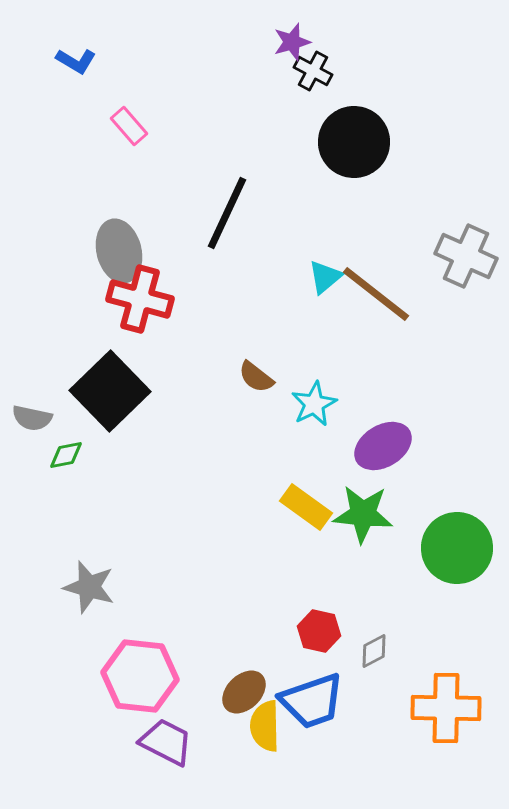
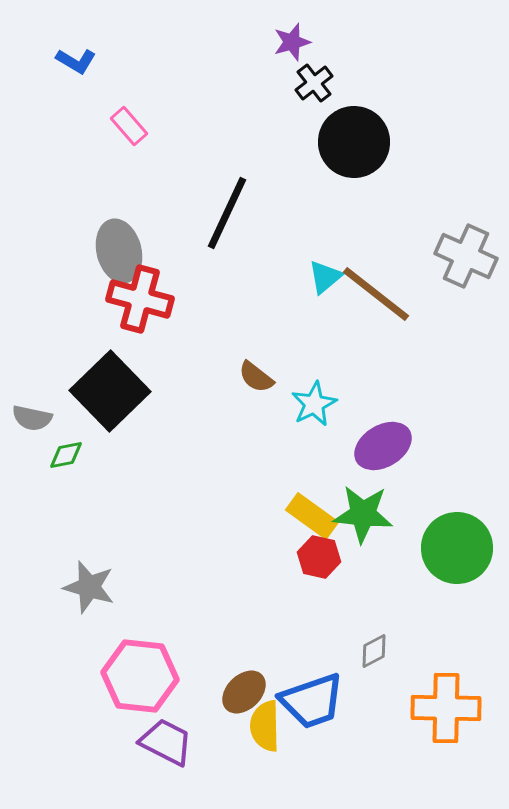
black cross: moved 1 px right, 12 px down; rotated 24 degrees clockwise
yellow rectangle: moved 6 px right, 9 px down
red hexagon: moved 74 px up
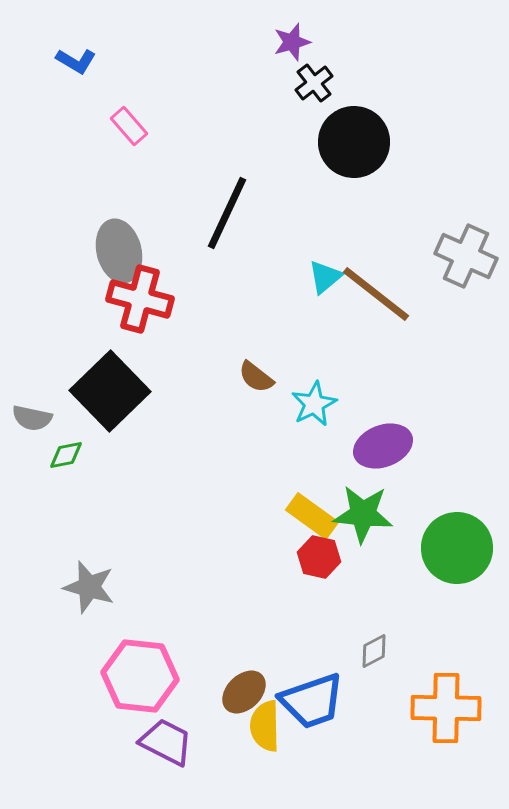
purple ellipse: rotated 10 degrees clockwise
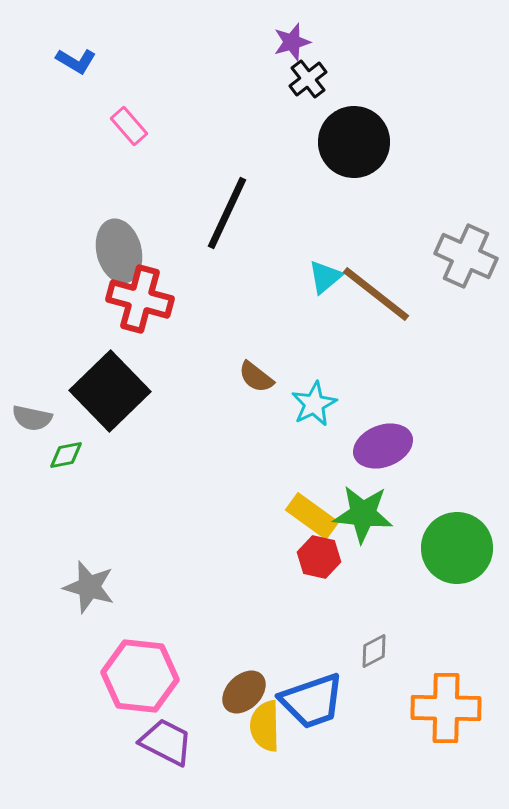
black cross: moved 6 px left, 4 px up
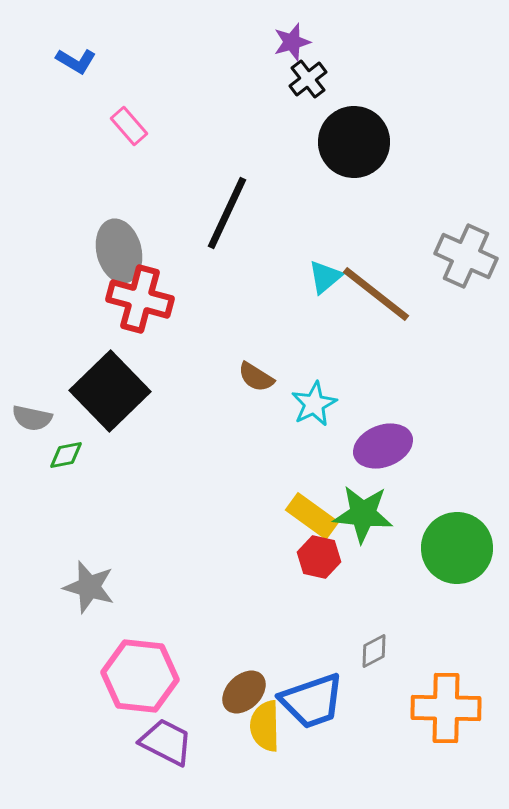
brown semicircle: rotated 6 degrees counterclockwise
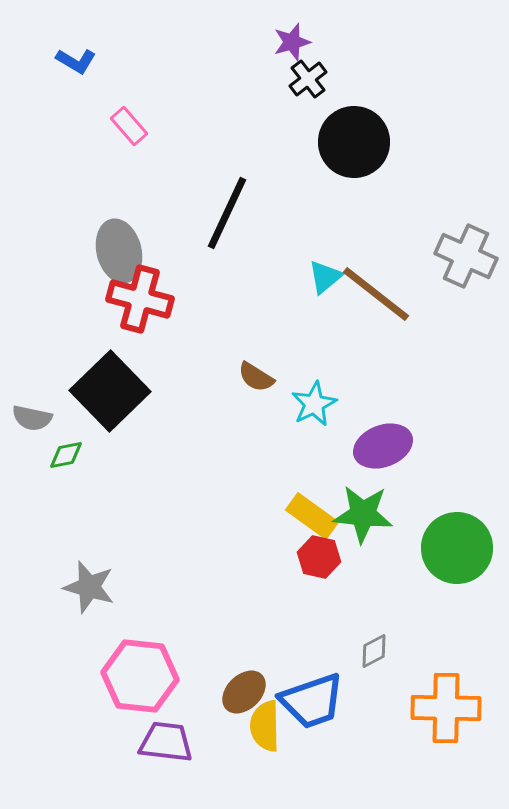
purple trapezoid: rotated 20 degrees counterclockwise
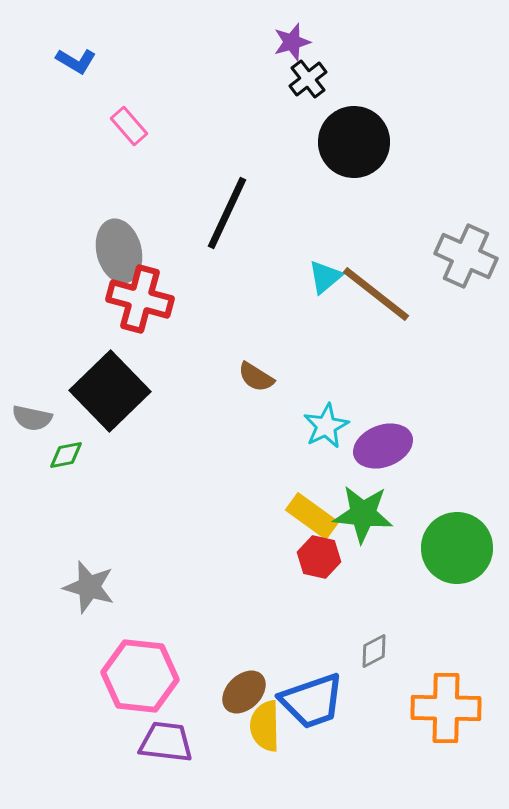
cyan star: moved 12 px right, 22 px down
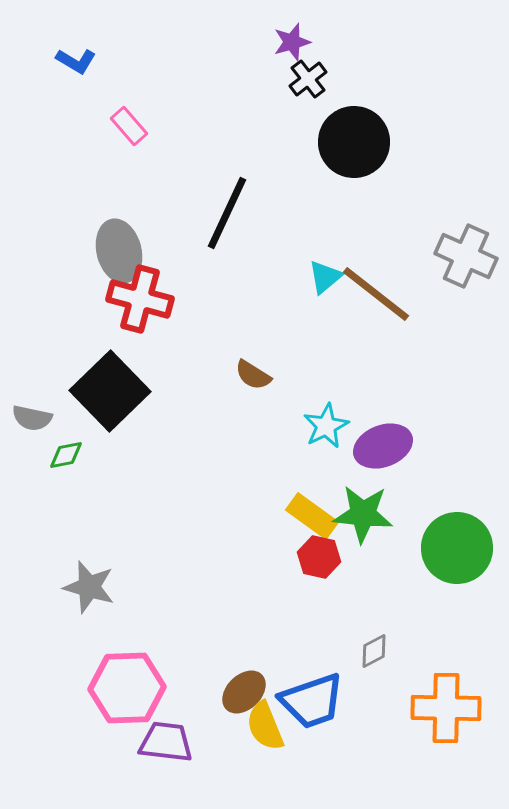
brown semicircle: moved 3 px left, 2 px up
pink hexagon: moved 13 px left, 12 px down; rotated 8 degrees counterclockwise
yellow semicircle: rotated 21 degrees counterclockwise
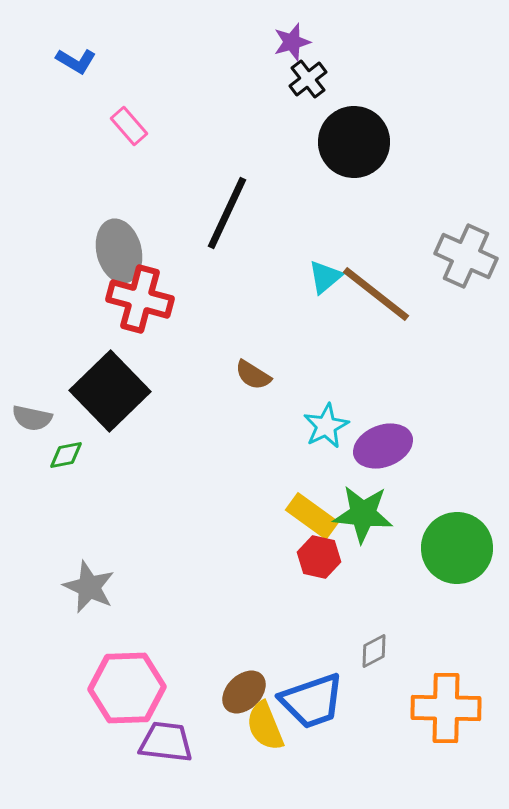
gray star: rotated 8 degrees clockwise
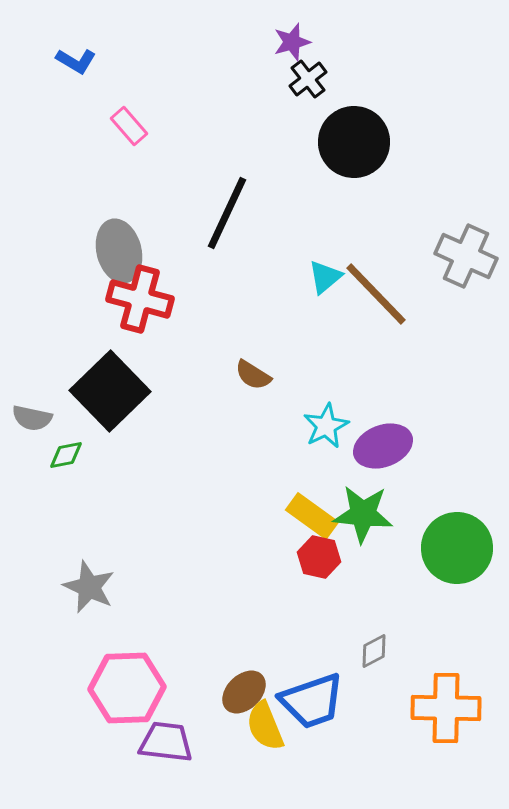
brown line: rotated 8 degrees clockwise
